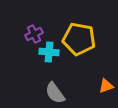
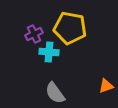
yellow pentagon: moved 9 px left, 11 px up
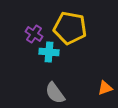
purple cross: rotated 30 degrees counterclockwise
orange triangle: moved 1 px left, 2 px down
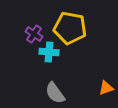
orange triangle: moved 1 px right
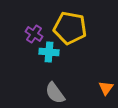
orange triangle: rotated 35 degrees counterclockwise
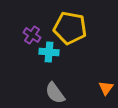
purple cross: moved 2 px left, 1 px down
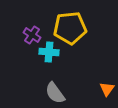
yellow pentagon: rotated 16 degrees counterclockwise
orange triangle: moved 1 px right, 1 px down
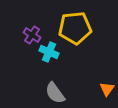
yellow pentagon: moved 5 px right
cyan cross: rotated 18 degrees clockwise
